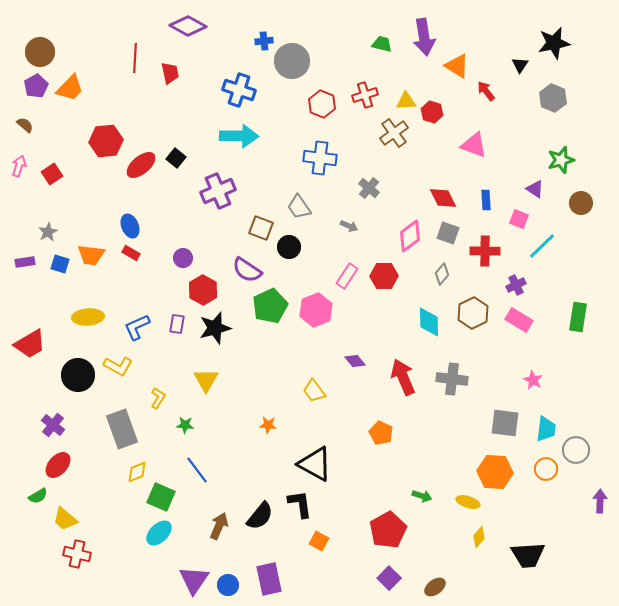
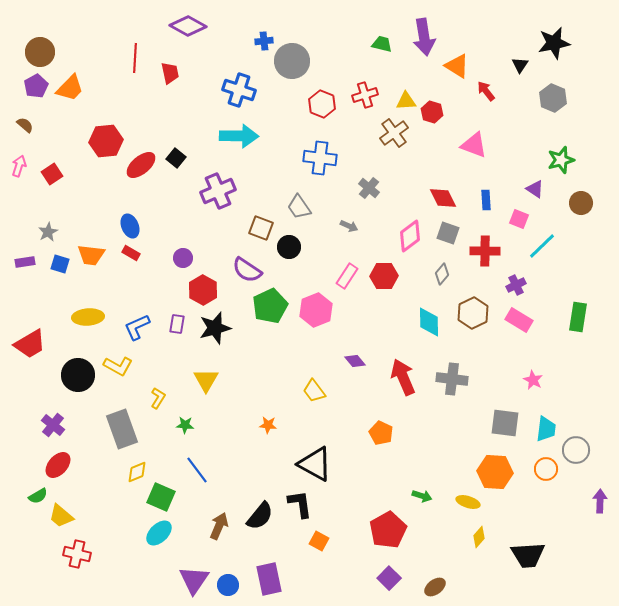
yellow trapezoid at (65, 519): moved 4 px left, 3 px up
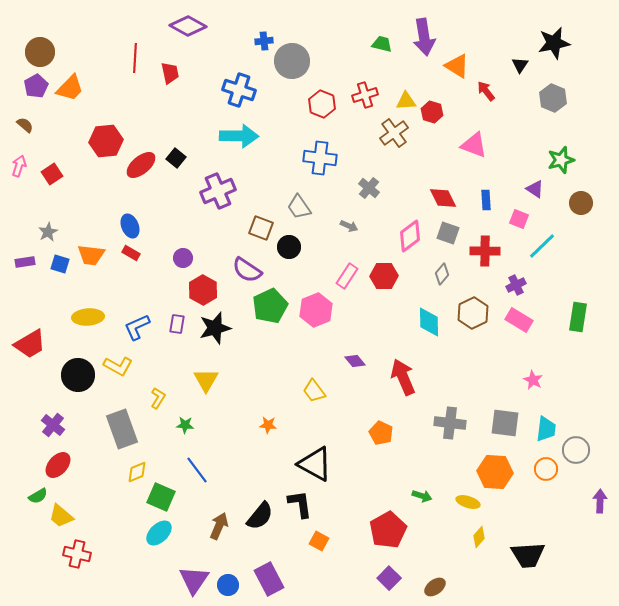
gray cross at (452, 379): moved 2 px left, 44 px down
purple rectangle at (269, 579): rotated 16 degrees counterclockwise
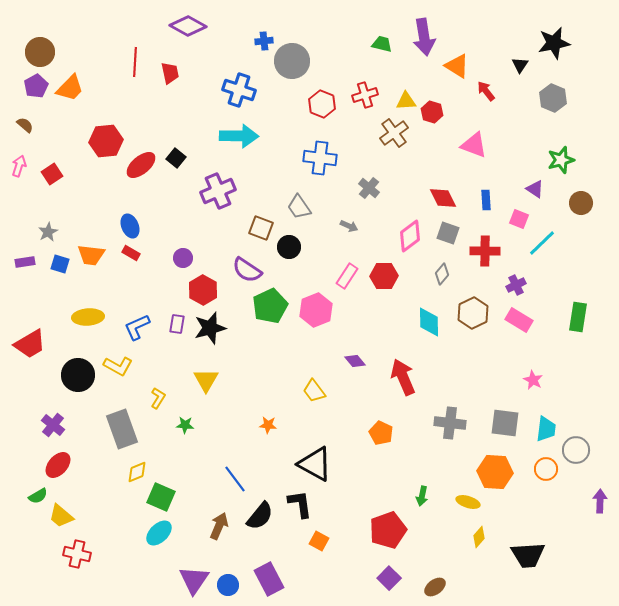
red line at (135, 58): moved 4 px down
cyan line at (542, 246): moved 3 px up
black star at (215, 328): moved 5 px left
blue line at (197, 470): moved 38 px right, 9 px down
green arrow at (422, 496): rotated 84 degrees clockwise
red pentagon at (388, 530): rotated 9 degrees clockwise
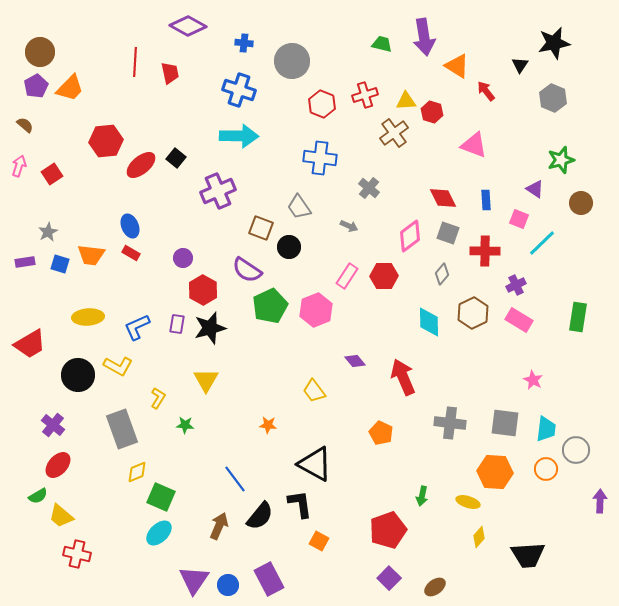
blue cross at (264, 41): moved 20 px left, 2 px down; rotated 12 degrees clockwise
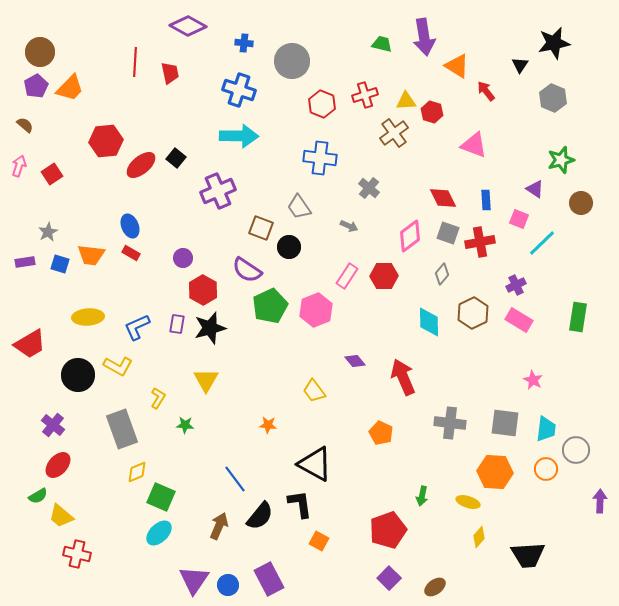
red cross at (485, 251): moved 5 px left, 9 px up; rotated 12 degrees counterclockwise
